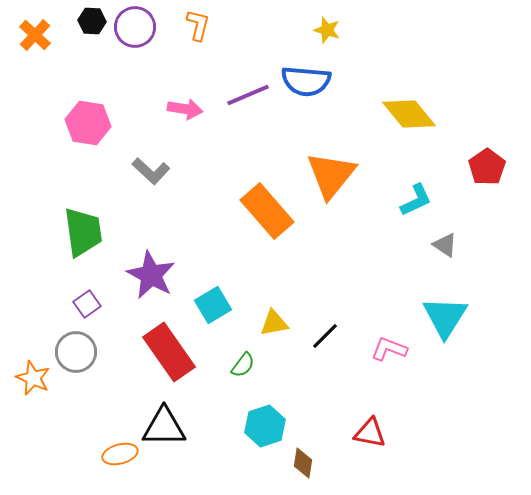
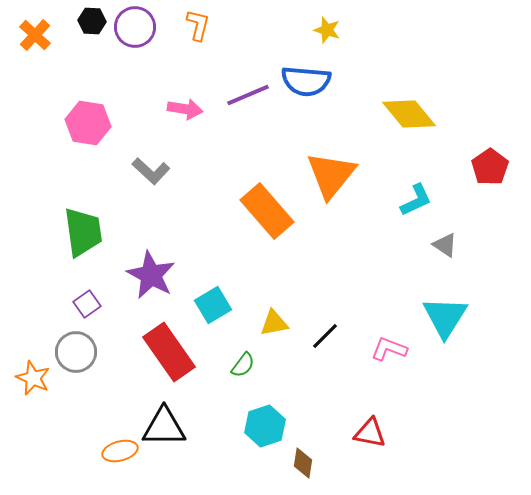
red pentagon: moved 3 px right
orange ellipse: moved 3 px up
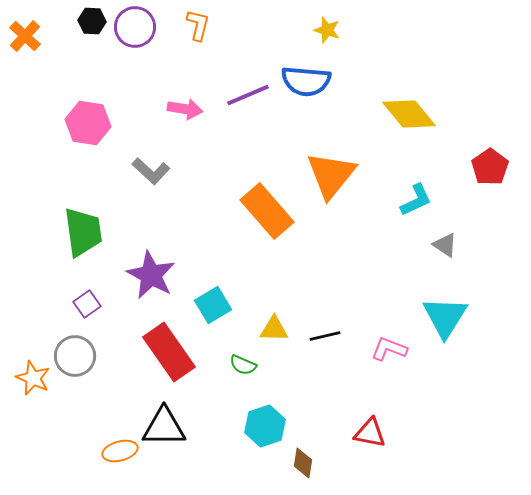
orange cross: moved 10 px left, 1 px down
yellow triangle: moved 6 px down; rotated 12 degrees clockwise
black line: rotated 32 degrees clockwise
gray circle: moved 1 px left, 4 px down
green semicircle: rotated 76 degrees clockwise
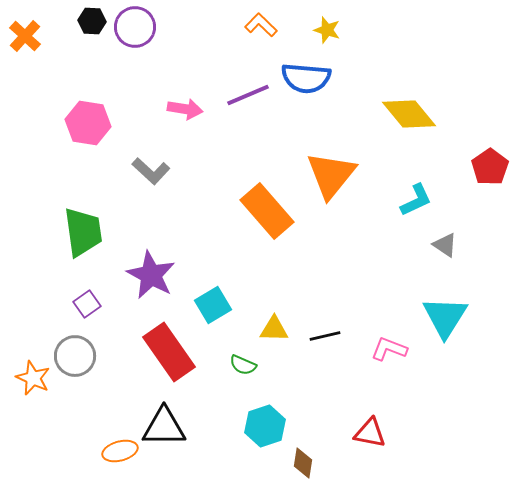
orange L-shape: moved 63 px right; rotated 60 degrees counterclockwise
blue semicircle: moved 3 px up
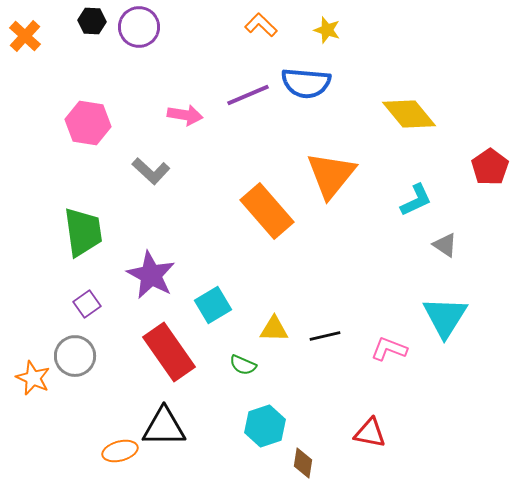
purple circle: moved 4 px right
blue semicircle: moved 5 px down
pink arrow: moved 6 px down
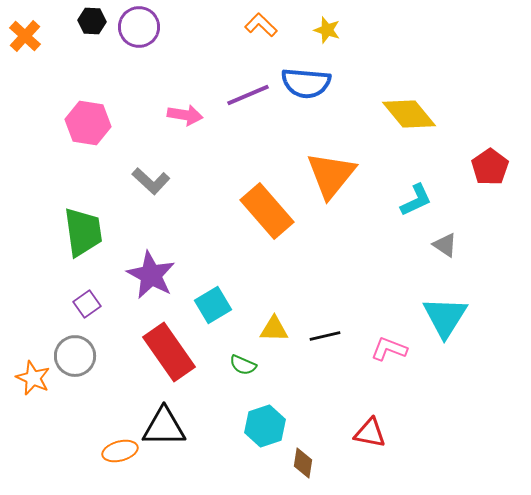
gray L-shape: moved 10 px down
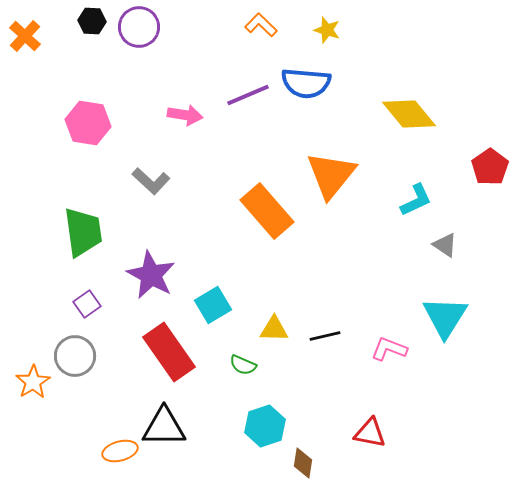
orange star: moved 4 px down; rotated 16 degrees clockwise
